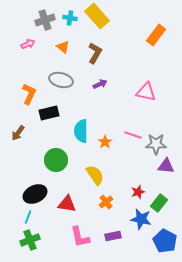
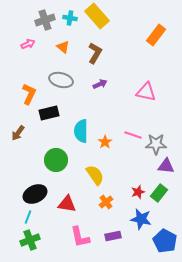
green rectangle: moved 10 px up
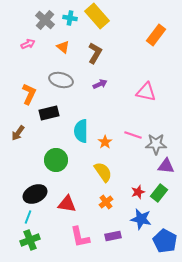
gray cross: rotated 30 degrees counterclockwise
yellow semicircle: moved 8 px right, 3 px up
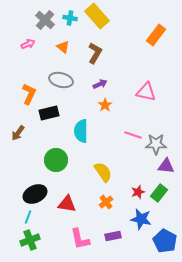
orange star: moved 37 px up
pink L-shape: moved 2 px down
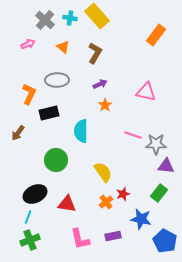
gray ellipse: moved 4 px left; rotated 15 degrees counterclockwise
red star: moved 15 px left, 2 px down
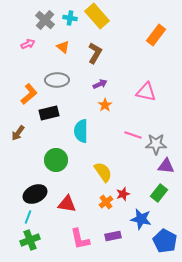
orange L-shape: rotated 25 degrees clockwise
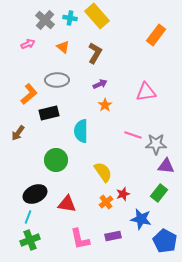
pink triangle: rotated 20 degrees counterclockwise
